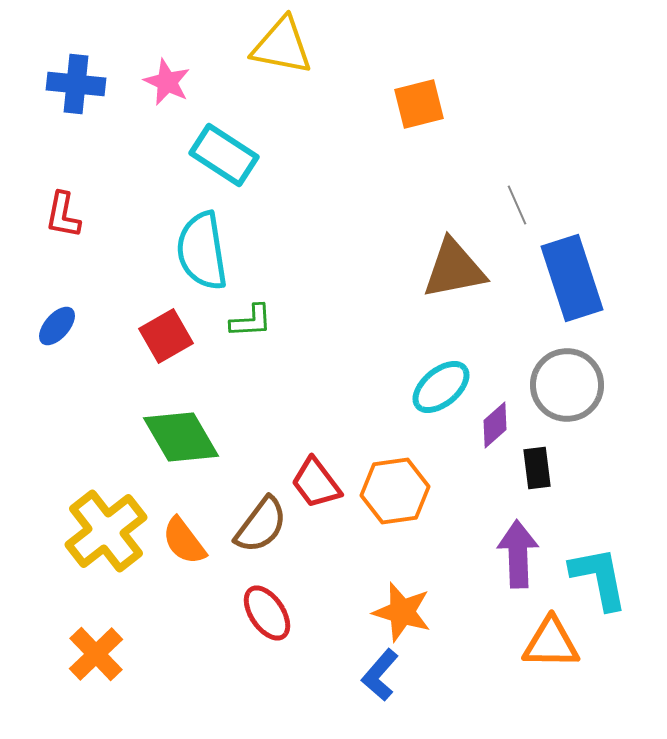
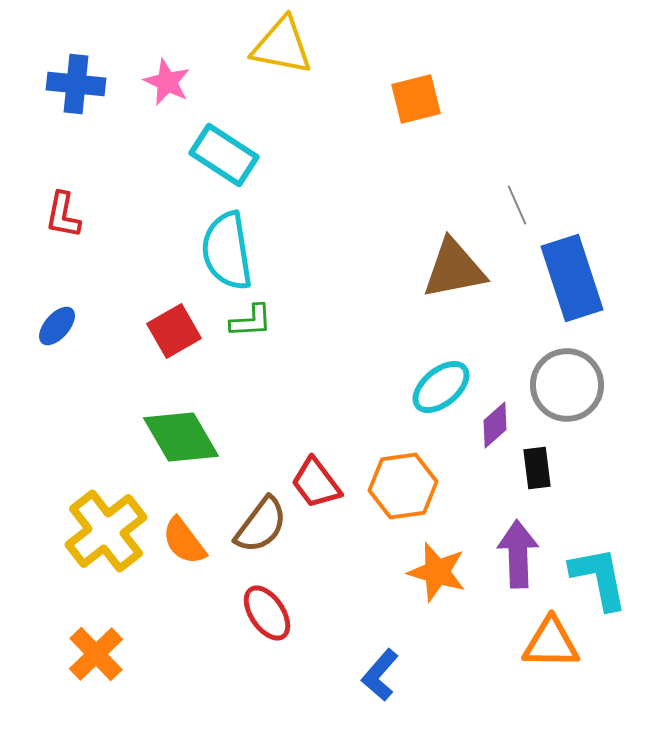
orange square: moved 3 px left, 5 px up
cyan semicircle: moved 25 px right
red square: moved 8 px right, 5 px up
orange hexagon: moved 8 px right, 5 px up
orange star: moved 35 px right, 40 px up
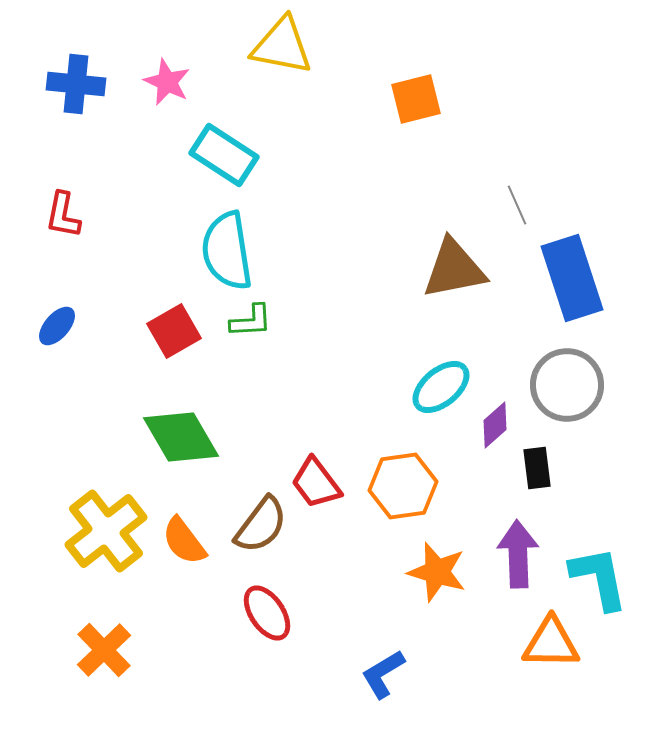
orange cross: moved 8 px right, 4 px up
blue L-shape: moved 3 px right, 1 px up; rotated 18 degrees clockwise
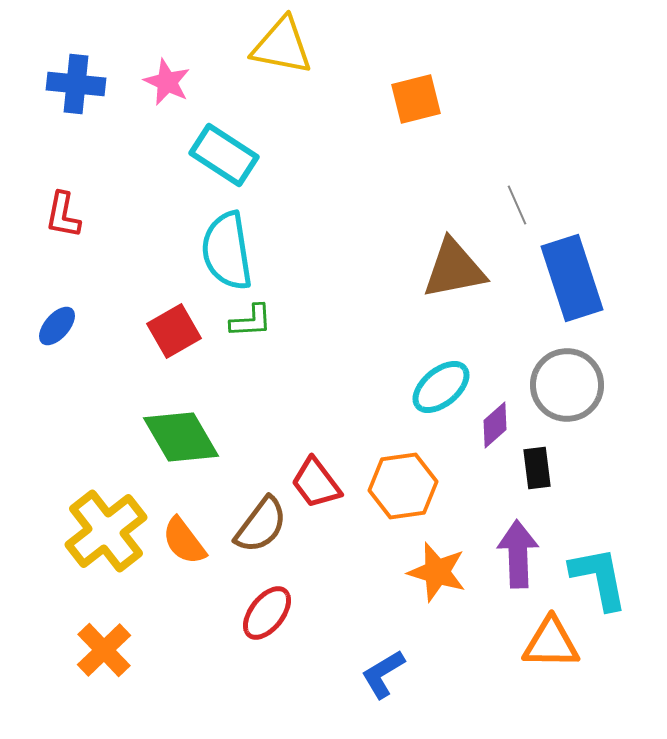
red ellipse: rotated 72 degrees clockwise
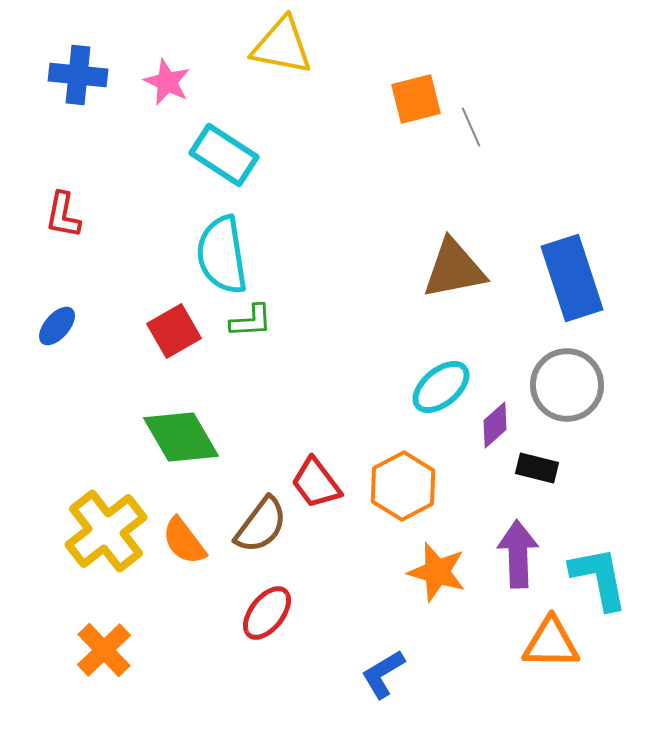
blue cross: moved 2 px right, 9 px up
gray line: moved 46 px left, 78 px up
cyan semicircle: moved 5 px left, 4 px down
black rectangle: rotated 69 degrees counterclockwise
orange hexagon: rotated 20 degrees counterclockwise
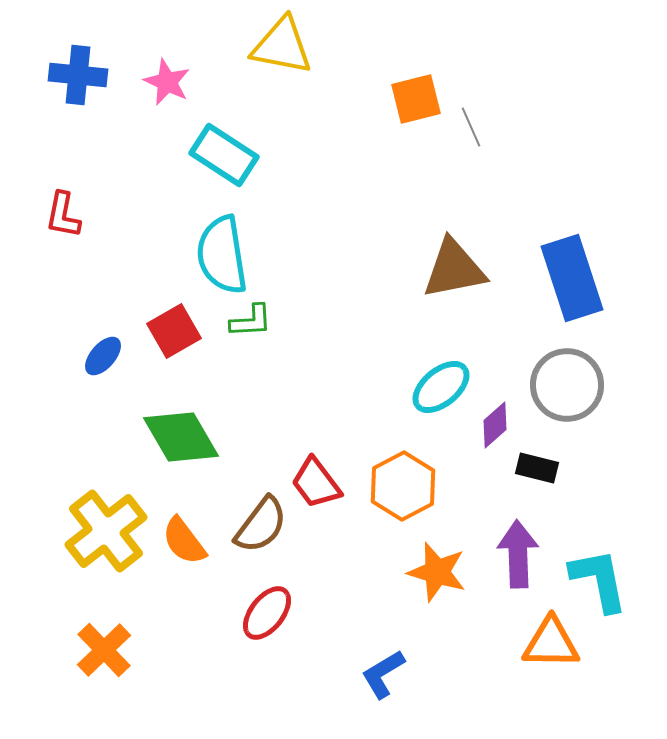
blue ellipse: moved 46 px right, 30 px down
cyan L-shape: moved 2 px down
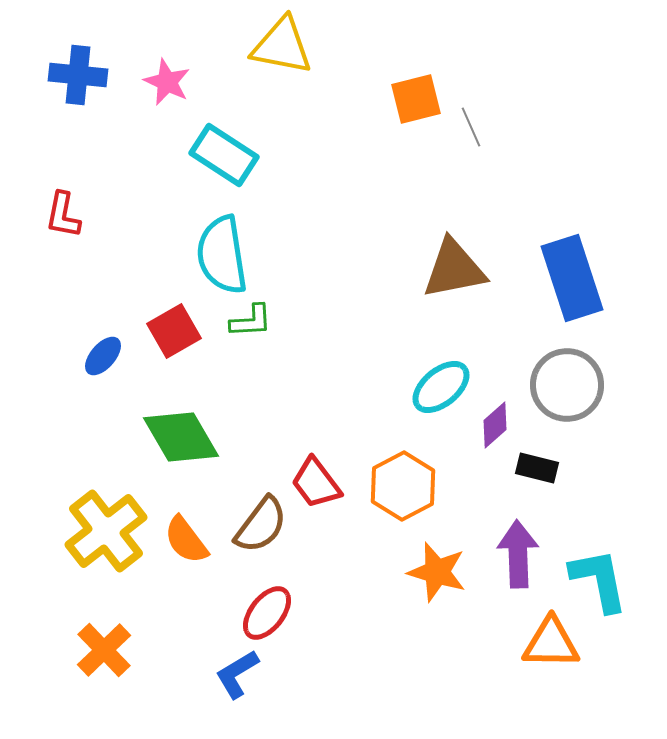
orange semicircle: moved 2 px right, 1 px up
blue L-shape: moved 146 px left
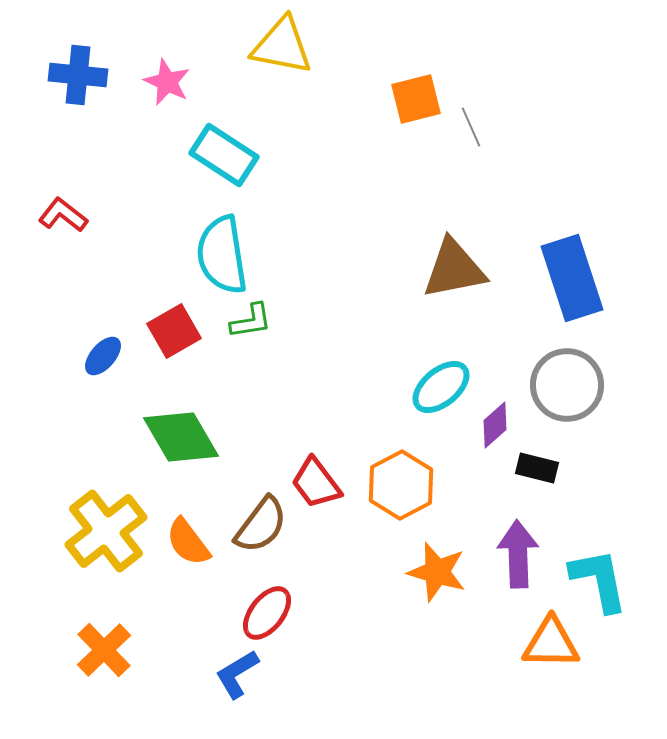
red L-shape: rotated 117 degrees clockwise
green L-shape: rotated 6 degrees counterclockwise
orange hexagon: moved 2 px left, 1 px up
orange semicircle: moved 2 px right, 2 px down
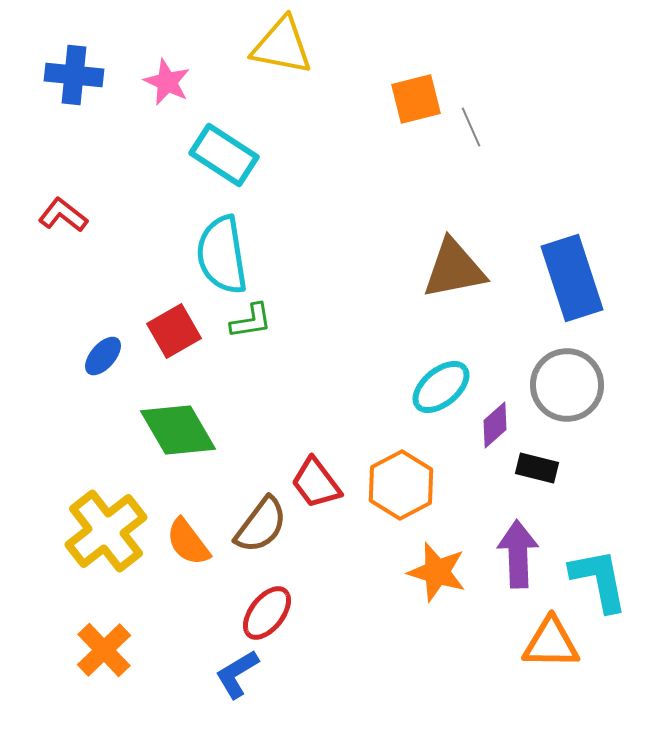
blue cross: moved 4 px left
green diamond: moved 3 px left, 7 px up
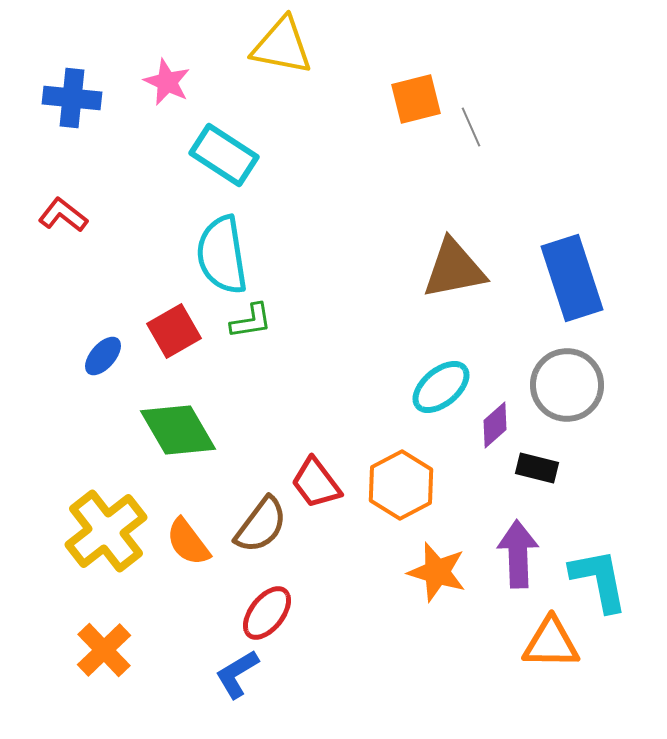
blue cross: moved 2 px left, 23 px down
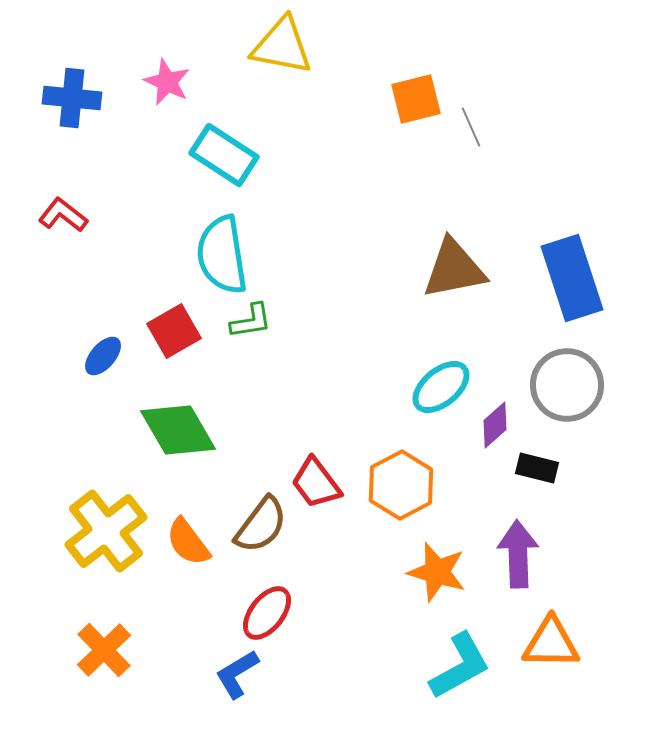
cyan L-shape: moved 139 px left, 86 px down; rotated 72 degrees clockwise
